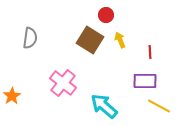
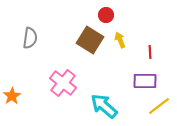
yellow line: rotated 65 degrees counterclockwise
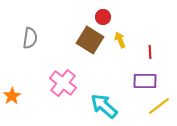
red circle: moved 3 px left, 2 px down
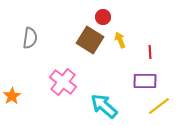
pink cross: moved 1 px up
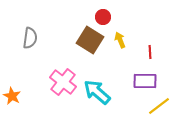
orange star: rotated 12 degrees counterclockwise
cyan arrow: moved 7 px left, 14 px up
